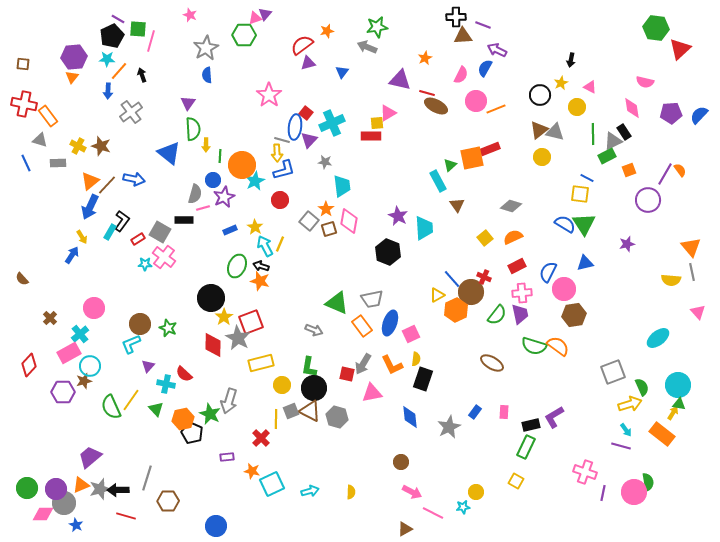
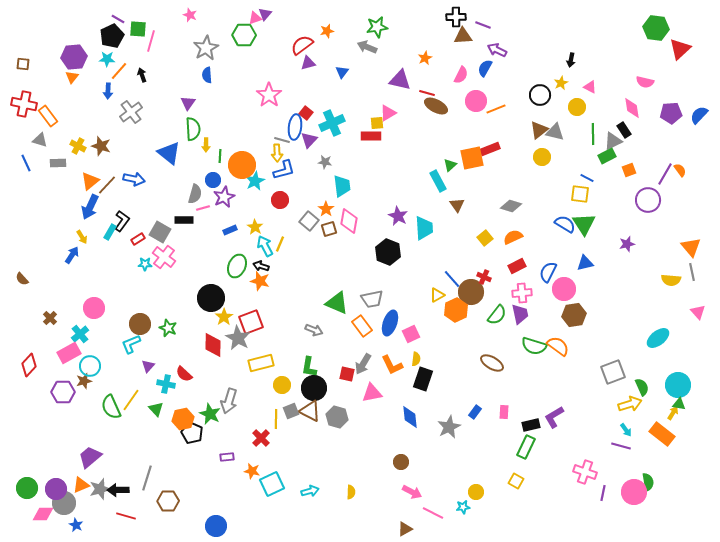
black rectangle at (624, 132): moved 2 px up
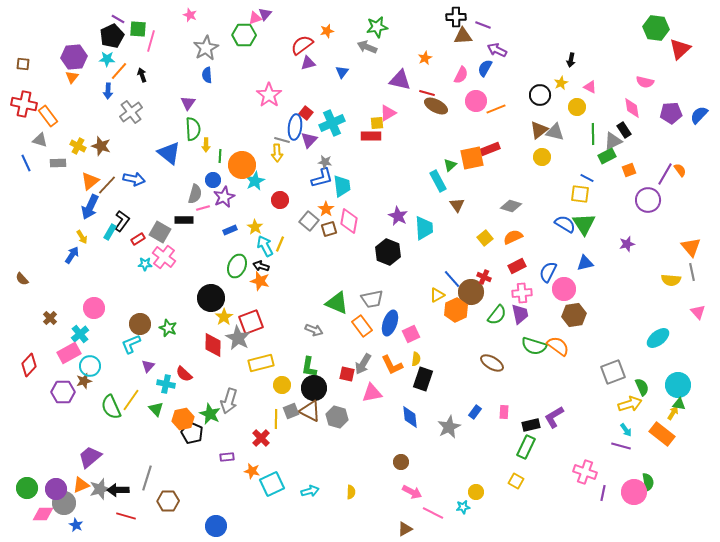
blue L-shape at (284, 170): moved 38 px right, 8 px down
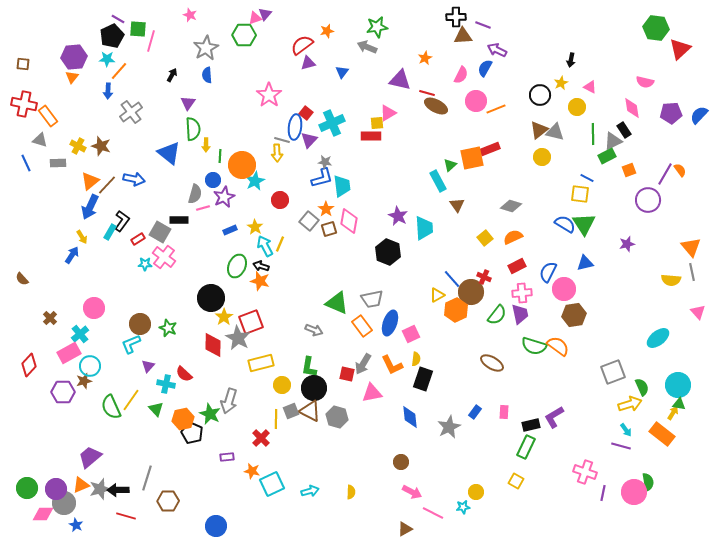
black arrow at (142, 75): moved 30 px right; rotated 48 degrees clockwise
black rectangle at (184, 220): moved 5 px left
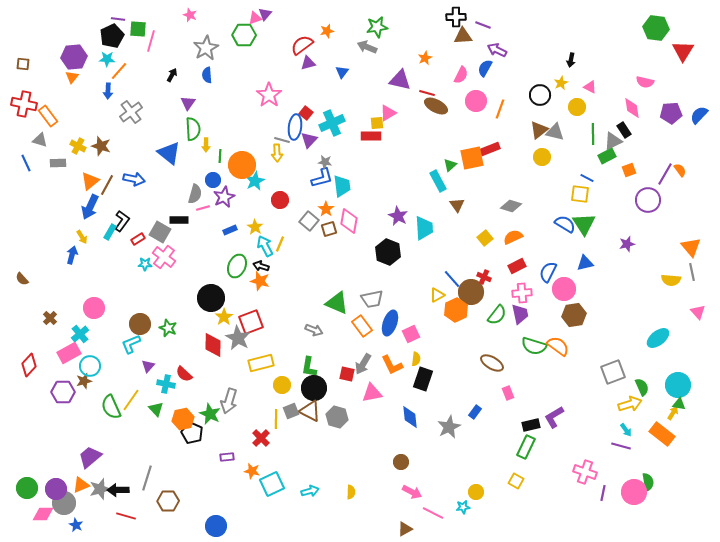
purple line at (118, 19): rotated 24 degrees counterclockwise
red triangle at (680, 49): moved 3 px right, 2 px down; rotated 15 degrees counterclockwise
orange line at (496, 109): moved 4 px right; rotated 48 degrees counterclockwise
brown line at (107, 185): rotated 15 degrees counterclockwise
blue arrow at (72, 255): rotated 18 degrees counterclockwise
pink rectangle at (504, 412): moved 4 px right, 19 px up; rotated 24 degrees counterclockwise
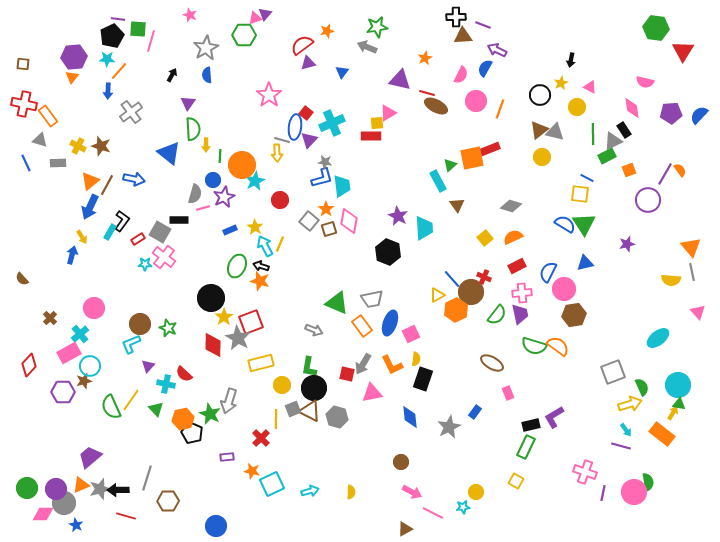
gray square at (291, 411): moved 2 px right, 2 px up
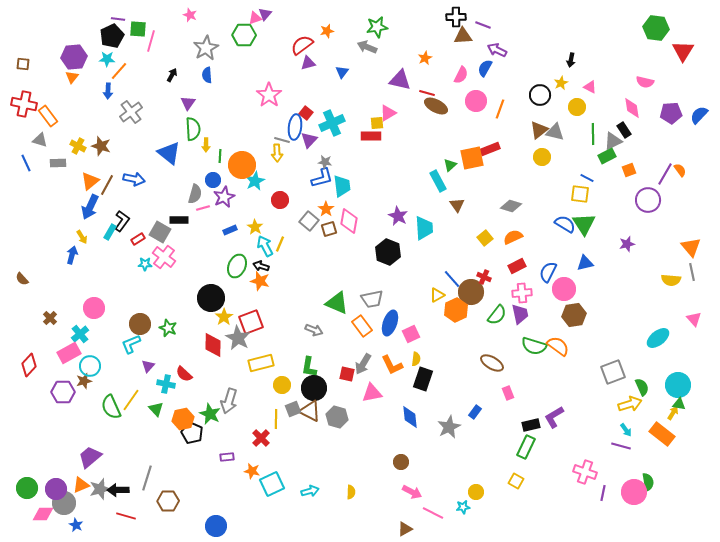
pink triangle at (698, 312): moved 4 px left, 7 px down
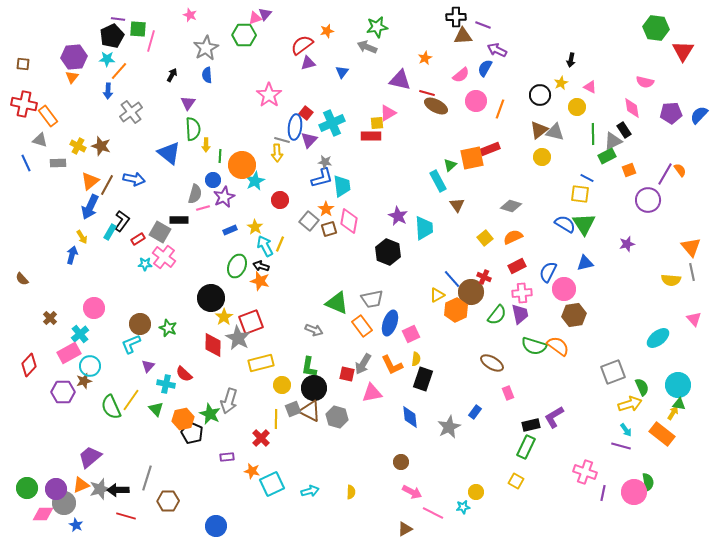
pink semicircle at (461, 75): rotated 24 degrees clockwise
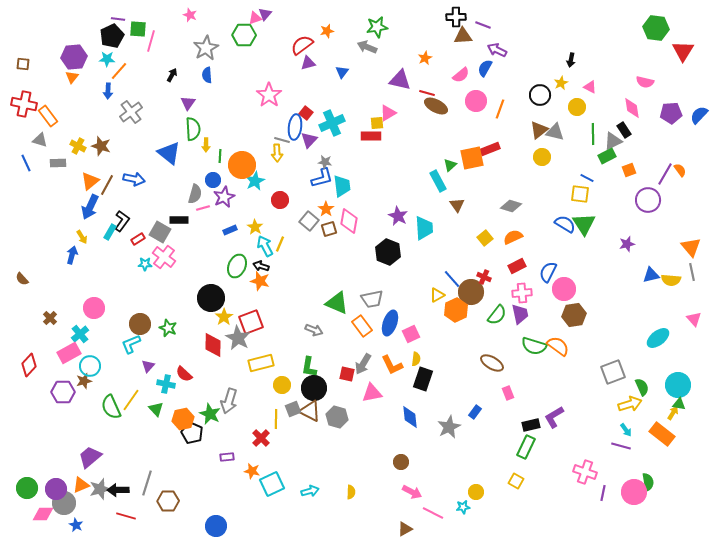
blue triangle at (585, 263): moved 66 px right, 12 px down
gray line at (147, 478): moved 5 px down
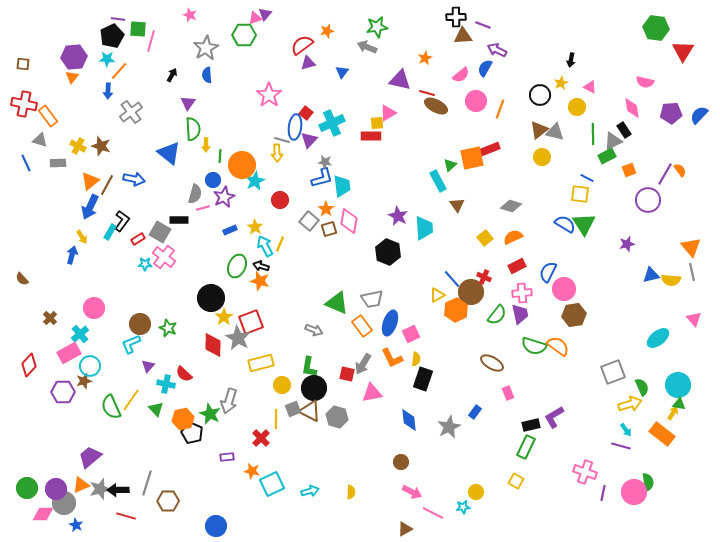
orange L-shape at (392, 365): moved 7 px up
blue diamond at (410, 417): moved 1 px left, 3 px down
